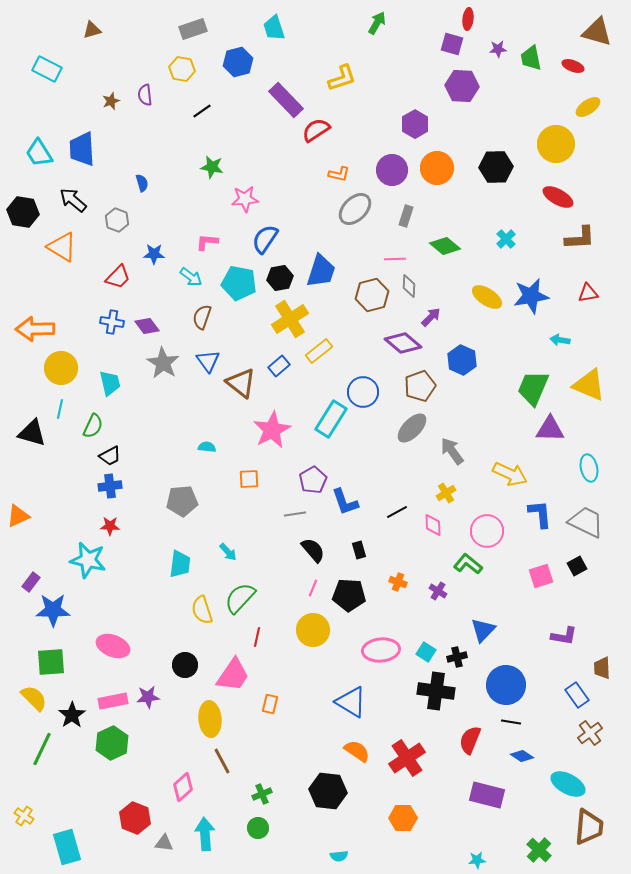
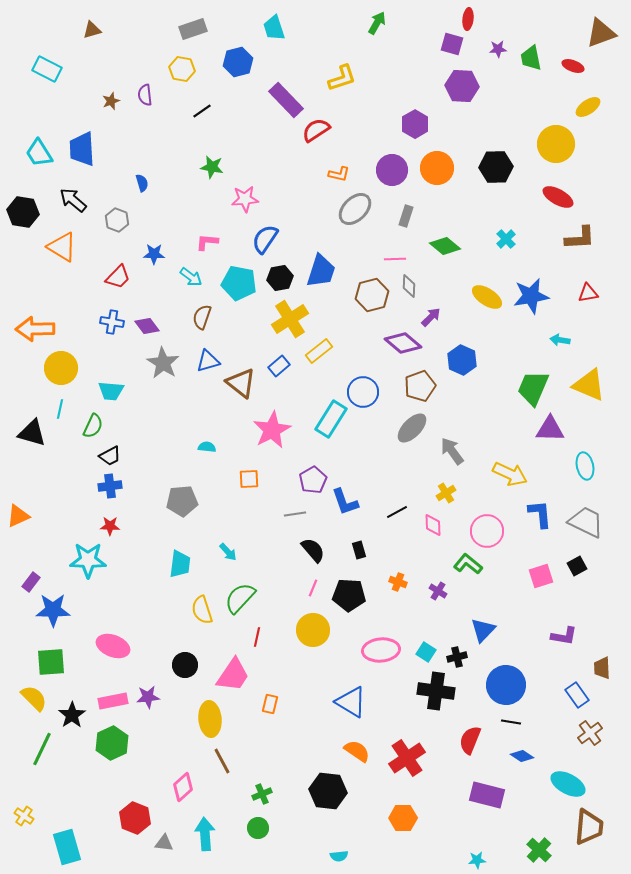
brown triangle at (597, 32): moved 4 px right, 1 px down; rotated 36 degrees counterclockwise
blue triangle at (208, 361): rotated 50 degrees clockwise
cyan trapezoid at (110, 383): moved 1 px right, 8 px down; rotated 108 degrees clockwise
cyan ellipse at (589, 468): moved 4 px left, 2 px up
cyan star at (88, 560): rotated 12 degrees counterclockwise
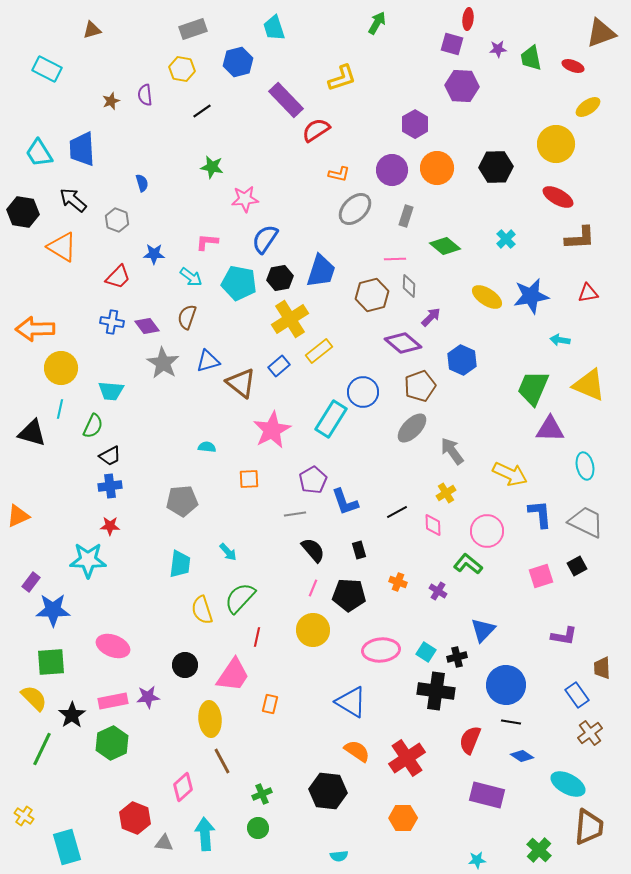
brown semicircle at (202, 317): moved 15 px left
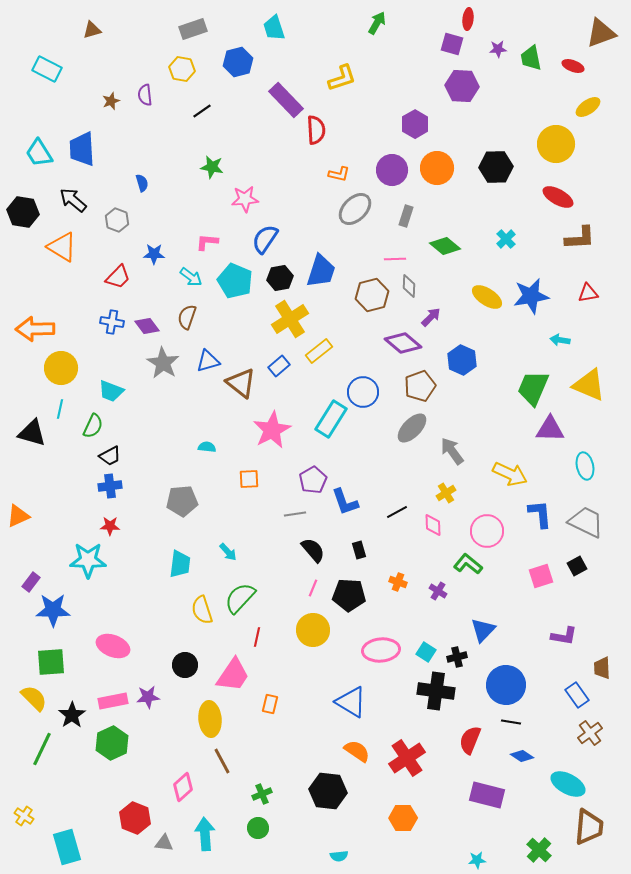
red semicircle at (316, 130): rotated 120 degrees clockwise
cyan pentagon at (239, 283): moved 4 px left, 2 px up; rotated 12 degrees clockwise
cyan trapezoid at (111, 391): rotated 16 degrees clockwise
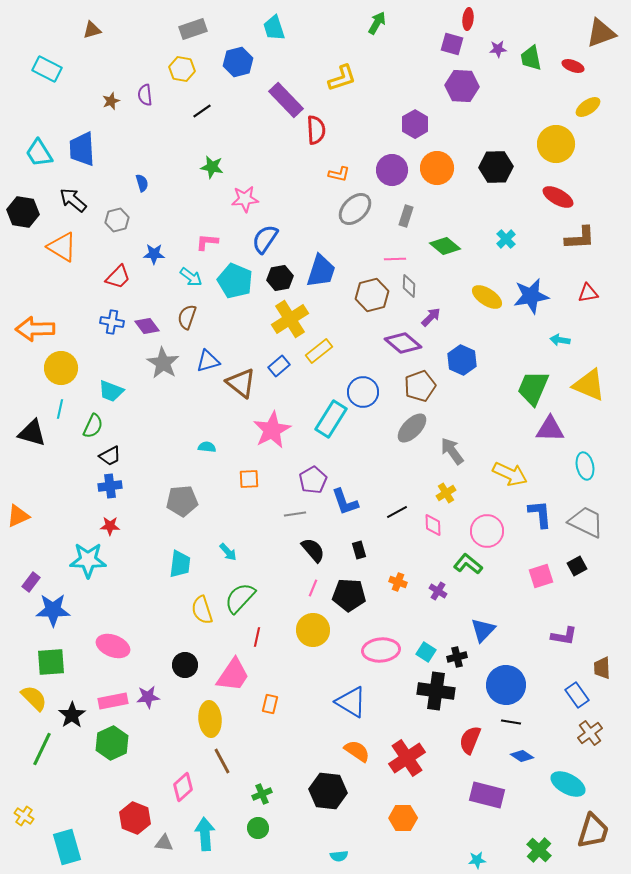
gray hexagon at (117, 220): rotated 25 degrees clockwise
brown trapezoid at (589, 827): moved 4 px right, 4 px down; rotated 12 degrees clockwise
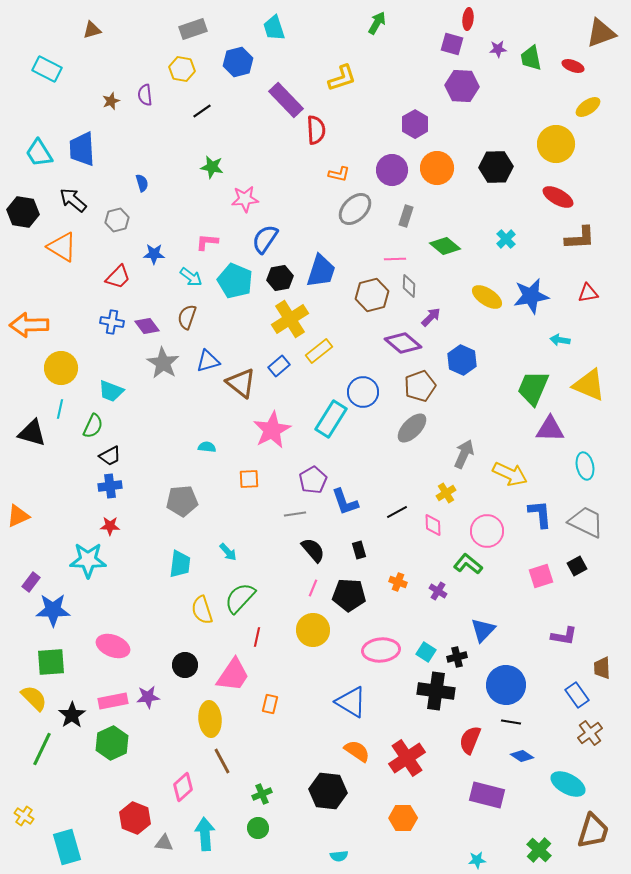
orange arrow at (35, 329): moved 6 px left, 4 px up
gray arrow at (452, 451): moved 12 px right, 3 px down; rotated 60 degrees clockwise
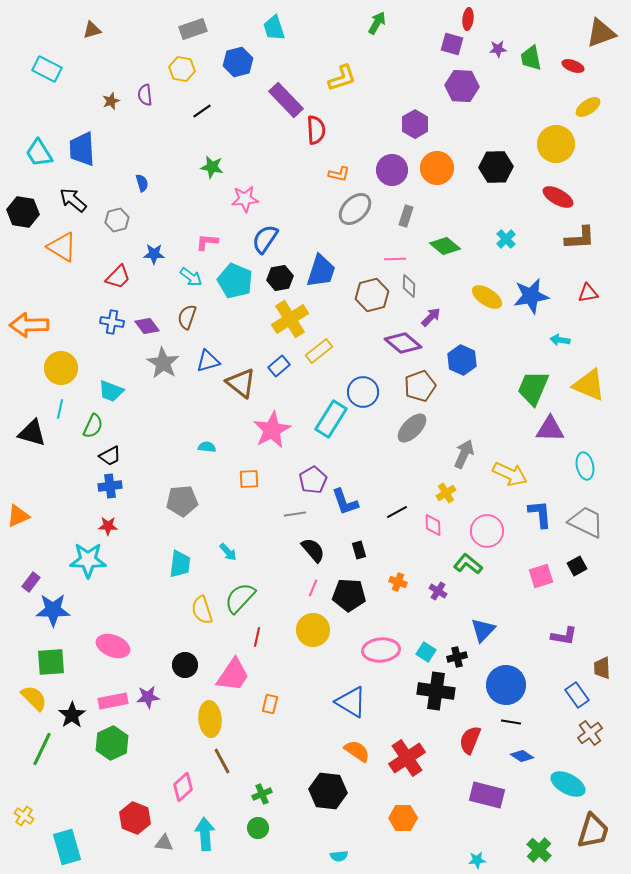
red star at (110, 526): moved 2 px left
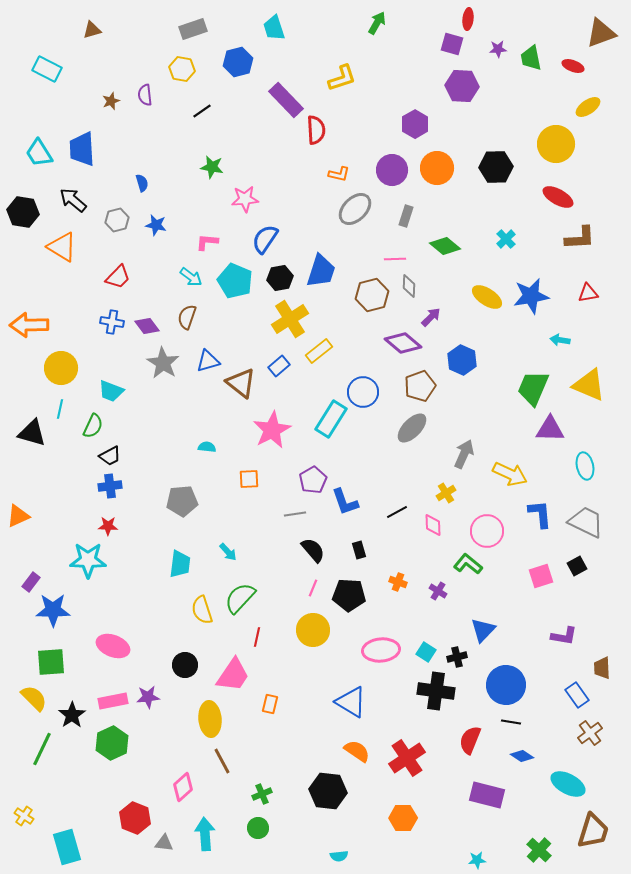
blue star at (154, 254): moved 2 px right, 29 px up; rotated 10 degrees clockwise
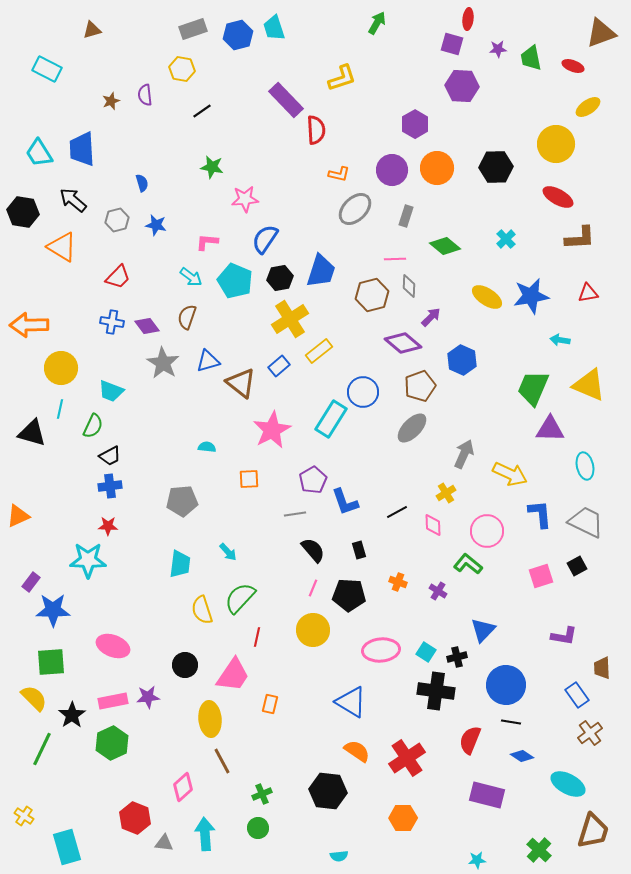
blue hexagon at (238, 62): moved 27 px up
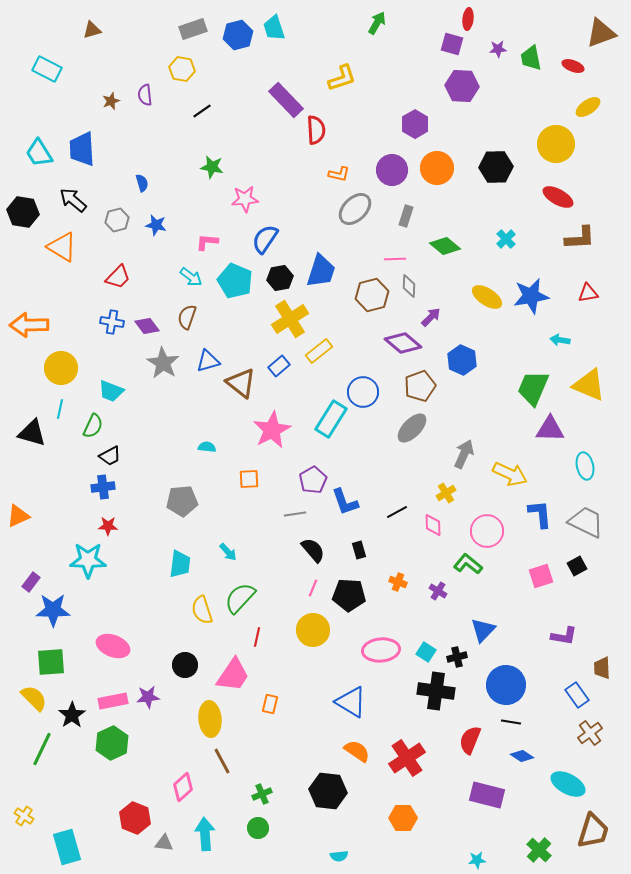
blue cross at (110, 486): moved 7 px left, 1 px down
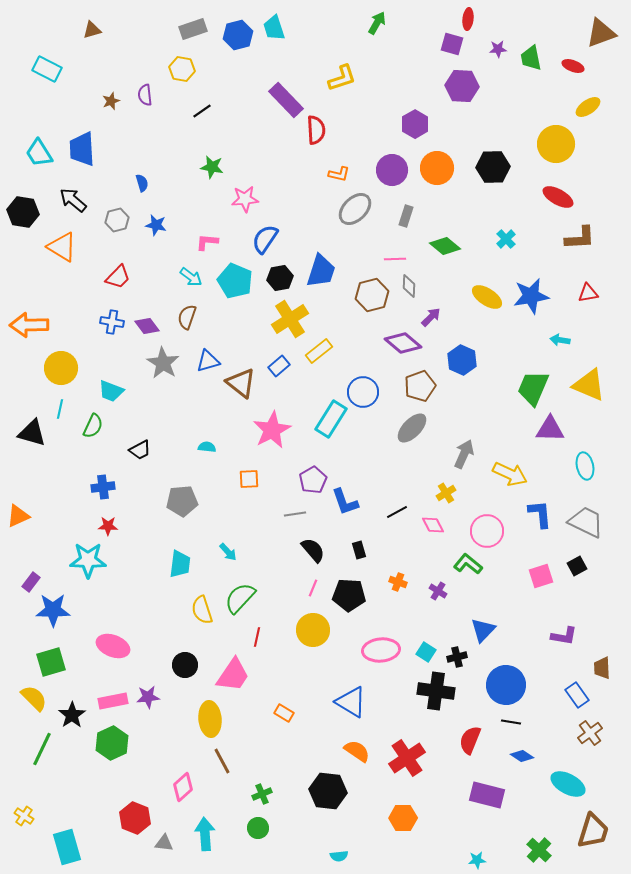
black hexagon at (496, 167): moved 3 px left
black trapezoid at (110, 456): moved 30 px right, 6 px up
pink diamond at (433, 525): rotated 25 degrees counterclockwise
green square at (51, 662): rotated 12 degrees counterclockwise
orange rectangle at (270, 704): moved 14 px right, 9 px down; rotated 72 degrees counterclockwise
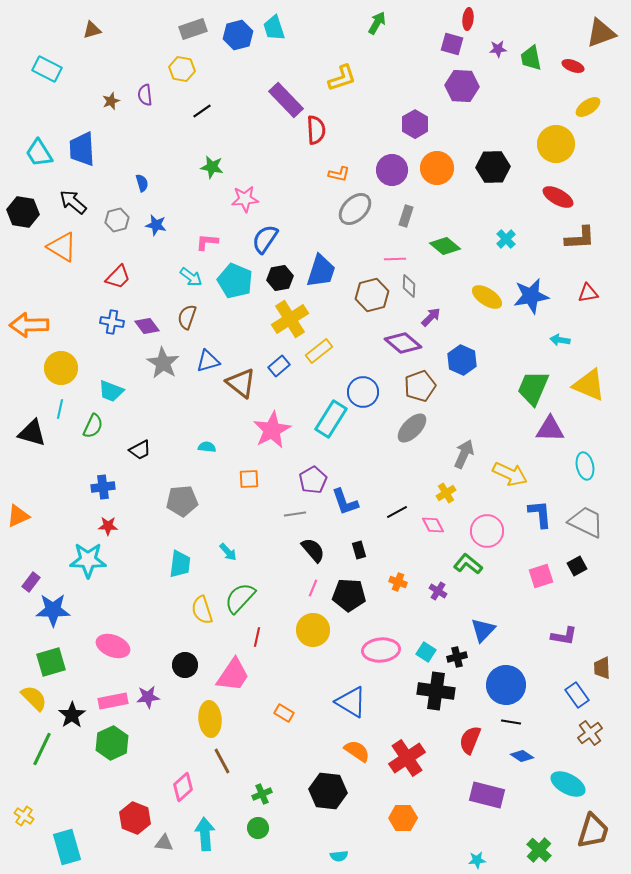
black arrow at (73, 200): moved 2 px down
